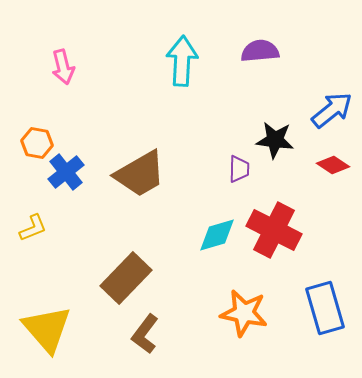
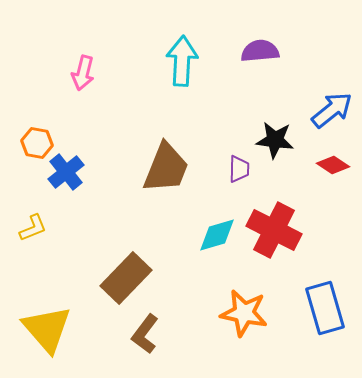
pink arrow: moved 20 px right, 6 px down; rotated 28 degrees clockwise
brown trapezoid: moved 26 px right, 6 px up; rotated 38 degrees counterclockwise
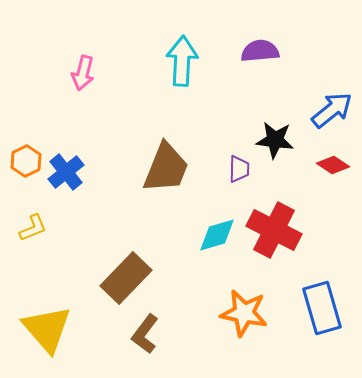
orange hexagon: moved 11 px left, 18 px down; rotated 24 degrees clockwise
blue rectangle: moved 3 px left
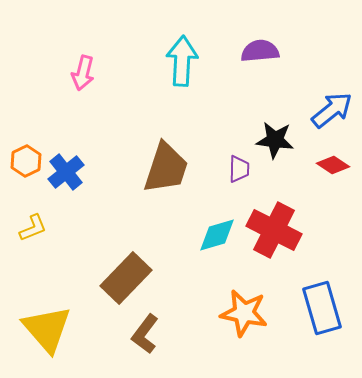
brown trapezoid: rotated 4 degrees counterclockwise
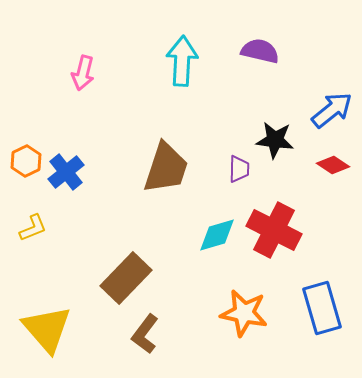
purple semicircle: rotated 18 degrees clockwise
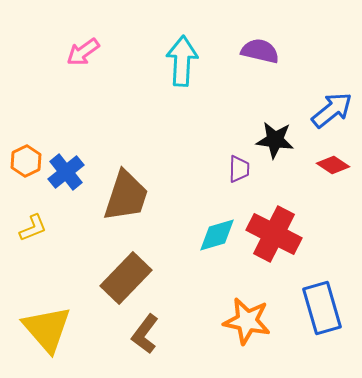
pink arrow: moved 21 px up; rotated 40 degrees clockwise
brown trapezoid: moved 40 px left, 28 px down
red cross: moved 4 px down
orange star: moved 3 px right, 8 px down
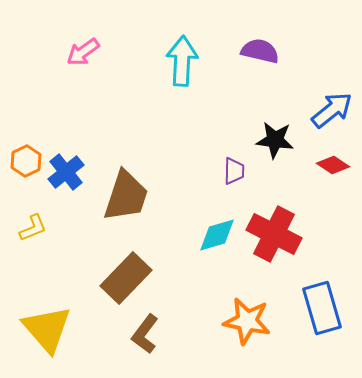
purple trapezoid: moved 5 px left, 2 px down
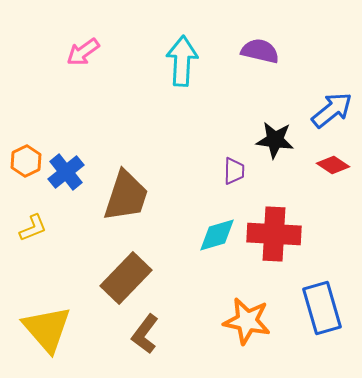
red cross: rotated 24 degrees counterclockwise
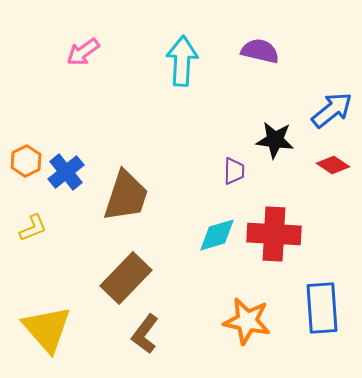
blue rectangle: rotated 12 degrees clockwise
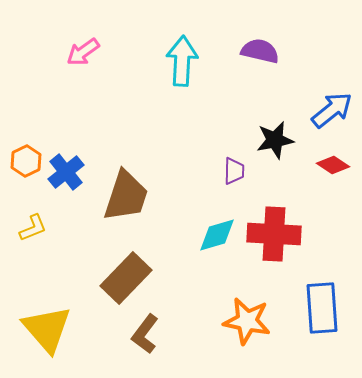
black star: rotated 18 degrees counterclockwise
